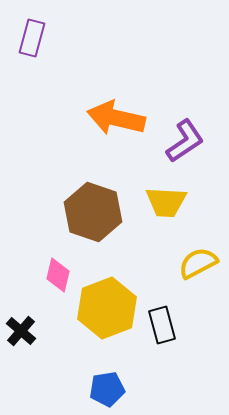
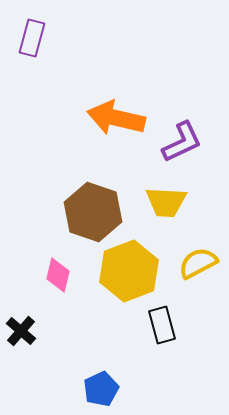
purple L-shape: moved 3 px left, 1 px down; rotated 9 degrees clockwise
yellow hexagon: moved 22 px right, 37 px up
blue pentagon: moved 6 px left; rotated 16 degrees counterclockwise
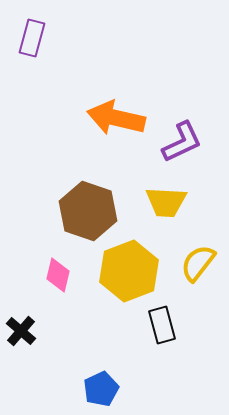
brown hexagon: moved 5 px left, 1 px up
yellow semicircle: rotated 24 degrees counterclockwise
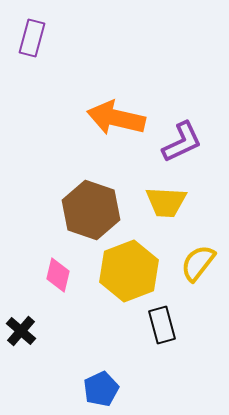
brown hexagon: moved 3 px right, 1 px up
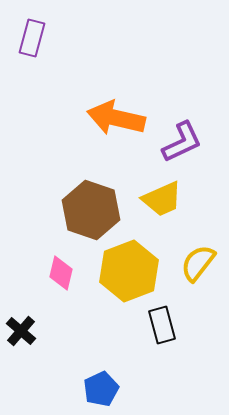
yellow trapezoid: moved 4 px left, 3 px up; rotated 27 degrees counterclockwise
pink diamond: moved 3 px right, 2 px up
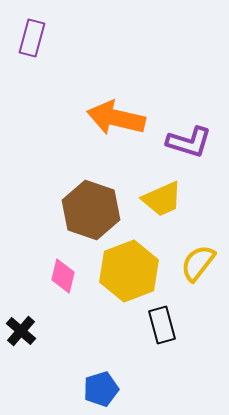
purple L-shape: moved 7 px right; rotated 42 degrees clockwise
pink diamond: moved 2 px right, 3 px down
blue pentagon: rotated 8 degrees clockwise
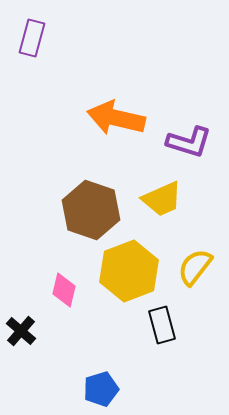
yellow semicircle: moved 3 px left, 4 px down
pink diamond: moved 1 px right, 14 px down
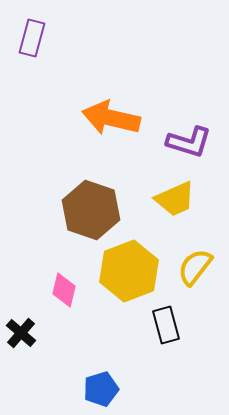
orange arrow: moved 5 px left
yellow trapezoid: moved 13 px right
black rectangle: moved 4 px right
black cross: moved 2 px down
